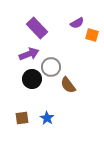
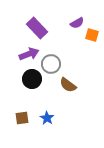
gray circle: moved 3 px up
brown semicircle: rotated 18 degrees counterclockwise
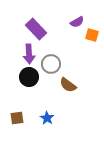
purple semicircle: moved 1 px up
purple rectangle: moved 1 px left, 1 px down
purple arrow: rotated 108 degrees clockwise
black circle: moved 3 px left, 2 px up
brown square: moved 5 px left
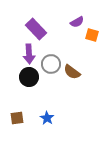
brown semicircle: moved 4 px right, 13 px up
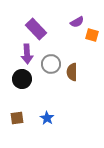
purple arrow: moved 2 px left
brown semicircle: rotated 54 degrees clockwise
black circle: moved 7 px left, 2 px down
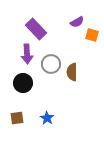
black circle: moved 1 px right, 4 px down
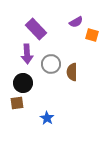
purple semicircle: moved 1 px left
brown square: moved 15 px up
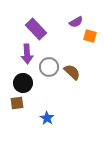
orange square: moved 2 px left, 1 px down
gray circle: moved 2 px left, 3 px down
brown semicircle: rotated 132 degrees clockwise
